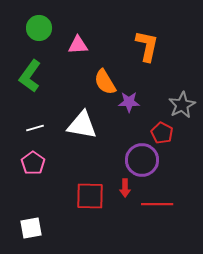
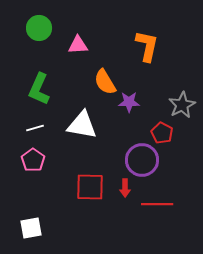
green L-shape: moved 9 px right, 13 px down; rotated 12 degrees counterclockwise
pink pentagon: moved 3 px up
red square: moved 9 px up
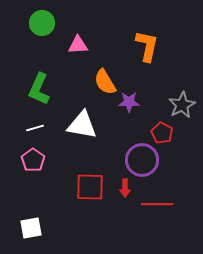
green circle: moved 3 px right, 5 px up
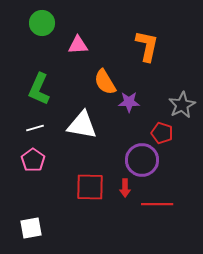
red pentagon: rotated 10 degrees counterclockwise
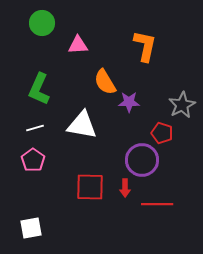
orange L-shape: moved 2 px left
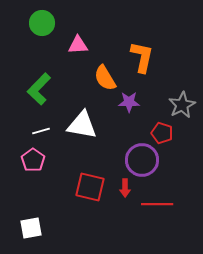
orange L-shape: moved 3 px left, 11 px down
orange semicircle: moved 4 px up
green L-shape: rotated 20 degrees clockwise
white line: moved 6 px right, 3 px down
red square: rotated 12 degrees clockwise
